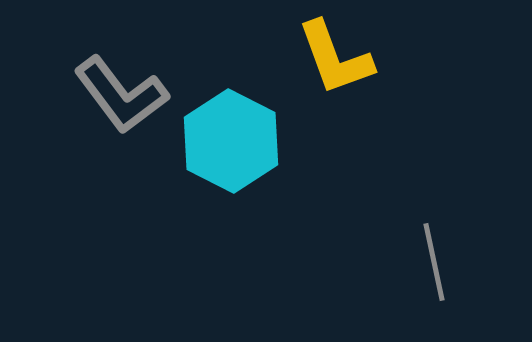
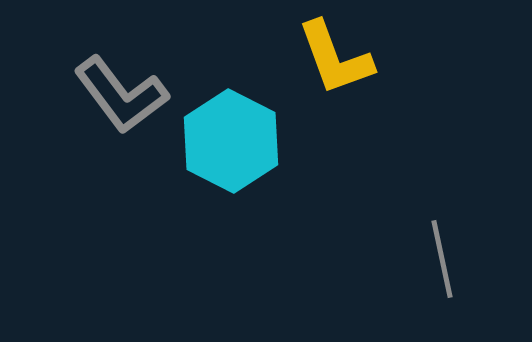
gray line: moved 8 px right, 3 px up
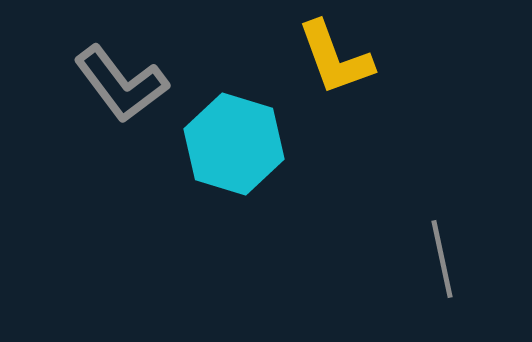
gray L-shape: moved 11 px up
cyan hexagon: moved 3 px right, 3 px down; rotated 10 degrees counterclockwise
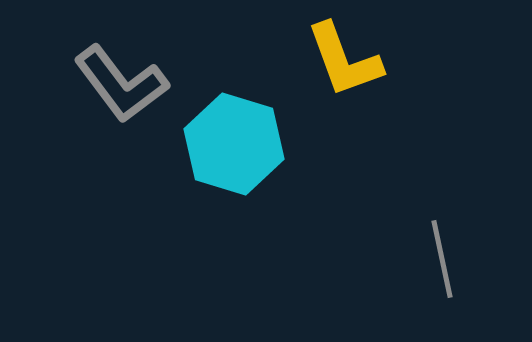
yellow L-shape: moved 9 px right, 2 px down
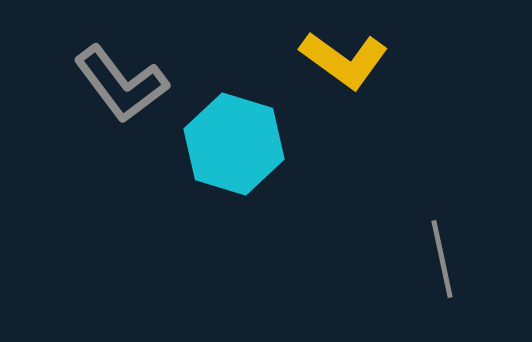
yellow L-shape: rotated 34 degrees counterclockwise
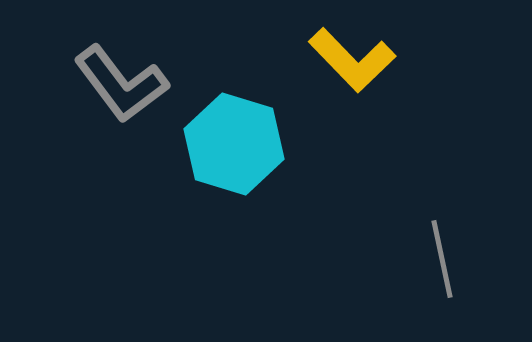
yellow L-shape: moved 8 px right; rotated 10 degrees clockwise
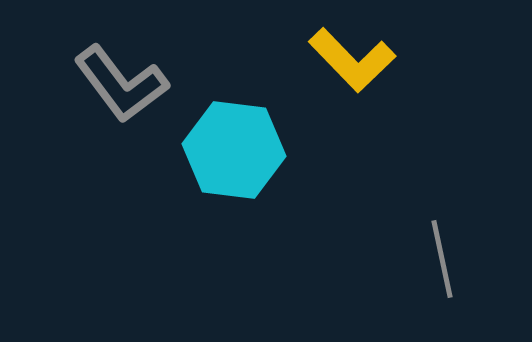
cyan hexagon: moved 6 px down; rotated 10 degrees counterclockwise
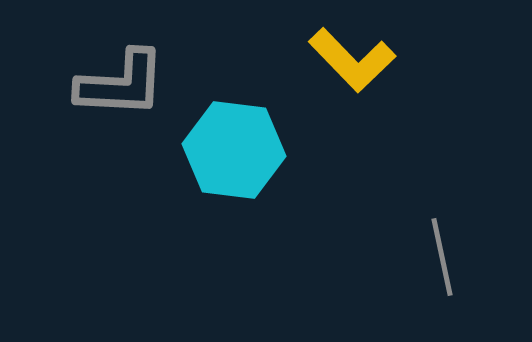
gray L-shape: rotated 50 degrees counterclockwise
gray line: moved 2 px up
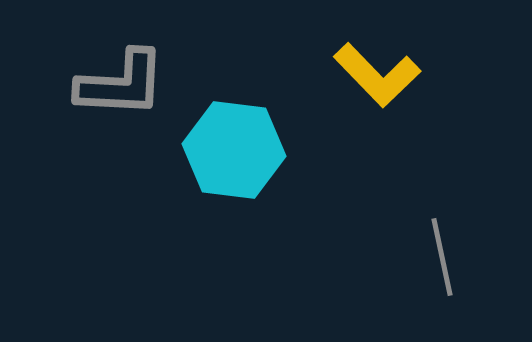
yellow L-shape: moved 25 px right, 15 px down
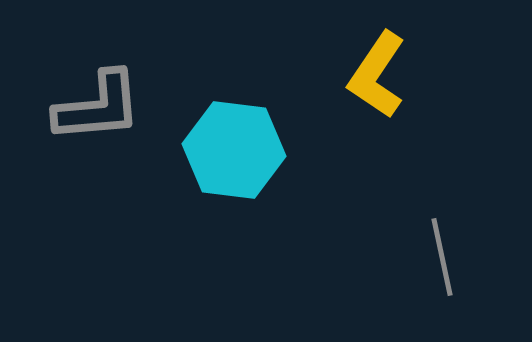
yellow L-shape: rotated 78 degrees clockwise
gray L-shape: moved 23 px left, 23 px down; rotated 8 degrees counterclockwise
